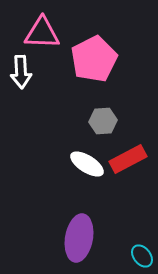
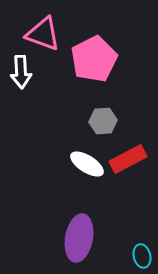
pink triangle: moved 1 px right, 1 px down; rotated 18 degrees clockwise
cyan ellipse: rotated 25 degrees clockwise
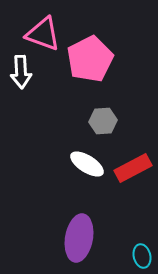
pink pentagon: moved 4 px left
red rectangle: moved 5 px right, 9 px down
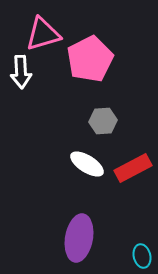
pink triangle: rotated 36 degrees counterclockwise
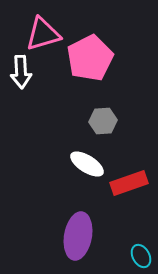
pink pentagon: moved 1 px up
red rectangle: moved 4 px left, 15 px down; rotated 9 degrees clockwise
purple ellipse: moved 1 px left, 2 px up
cyan ellipse: moved 1 px left; rotated 15 degrees counterclockwise
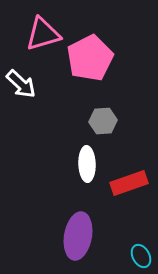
white arrow: moved 12 px down; rotated 44 degrees counterclockwise
white ellipse: rotated 56 degrees clockwise
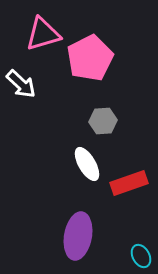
white ellipse: rotated 28 degrees counterclockwise
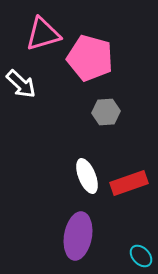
pink pentagon: rotated 30 degrees counterclockwise
gray hexagon: moved 3 px right, 9 px up
white ellipse: moved 12 px down; rotated 8 degrees clockwise
cyan ellipse: rotated 15 degrees counterclockwise
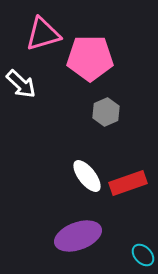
pink pentagon: rotated 15 degrees counterclockwise
gray hexagon: rotated 20 degrees counterclockwise
white ellipse: rotated 16 degrees counterclockwise
red rectangle: moved 1 px left
purple ellipse: rotated 60 degrees clockwise
cyan ellipse: moved 2 px right, 1 px up
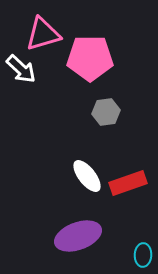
white arrow: moved 15 px up
gray hexagon: rotated 16 degrees clockwise
cyan ellipse: rotated 45 degrees clockwise
